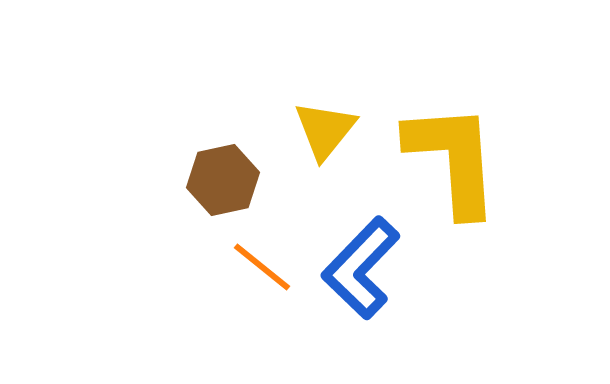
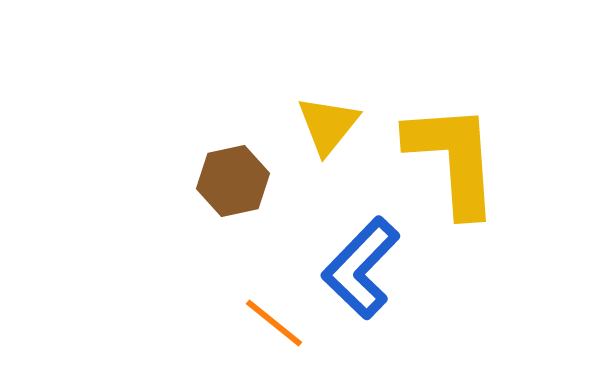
yellow triangle: moved 3 px right, 5 px up
brown hexagon: moved 10 px right, 1 px down
orange line: moved 12 px right, 56 px down
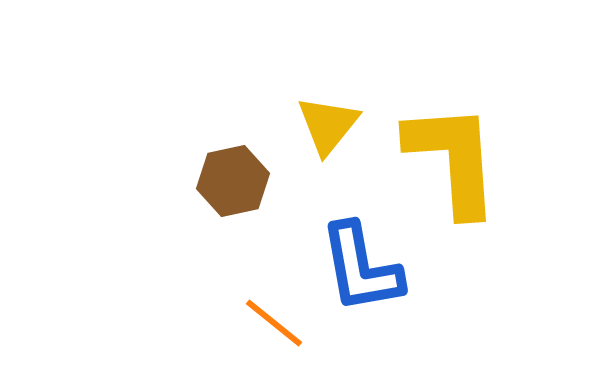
blue L-shape: rotated 54 degrees counterclockwise
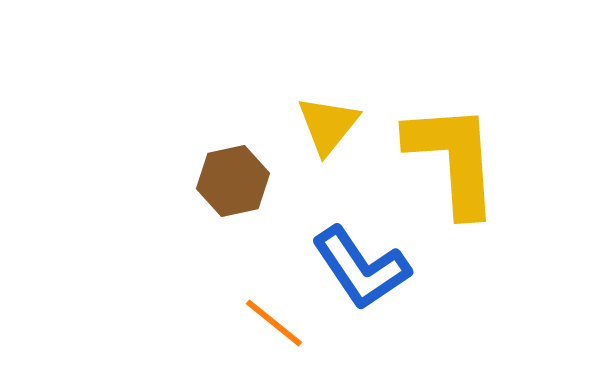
blue L-shape: rotated 24 degrees counterclockwise
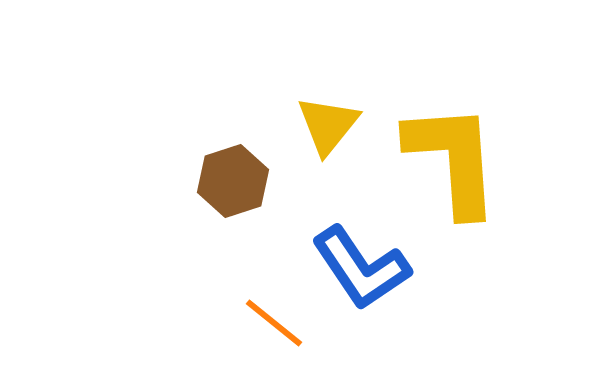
brown hexagon: rotated 6 degrees counterclockwise
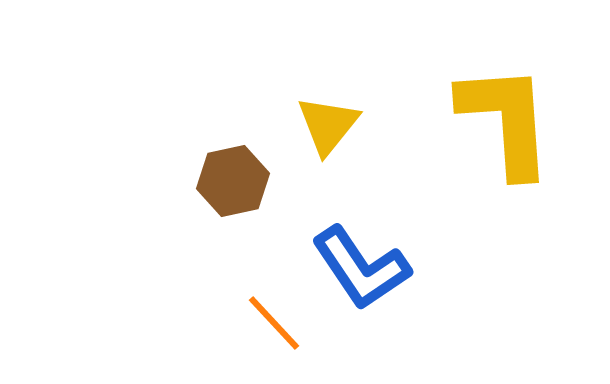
yellow L-shape: moved 53 px right, 39 px up
brown hexagon: rotated 6 degrees clockwise
orange line: rotated 8 degrees clockwise
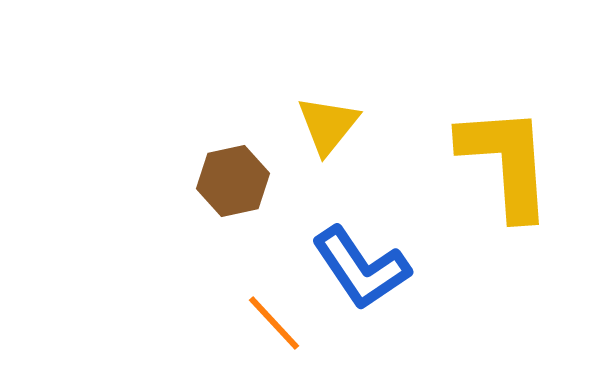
yellow L-shape: moved 42 px down
